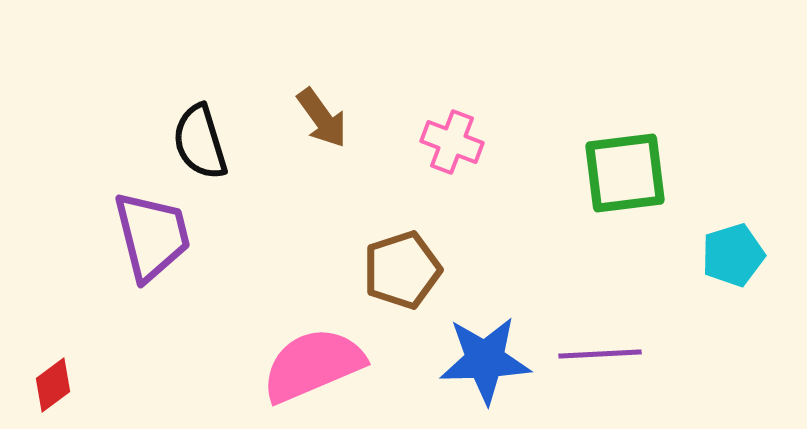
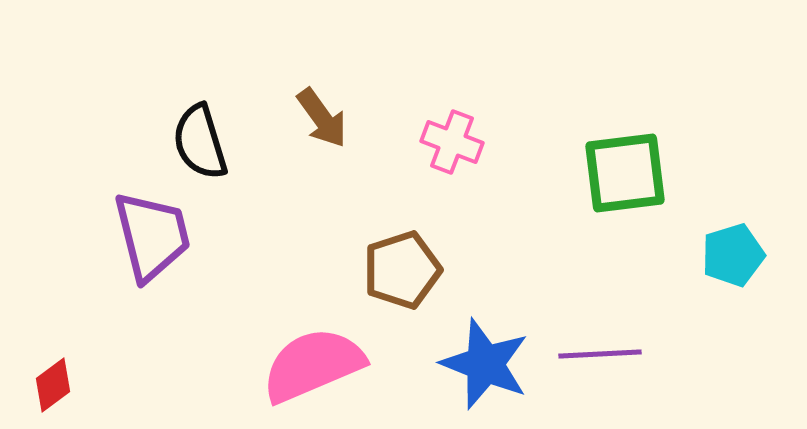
blue star: moved 4 px down; rotated 24 degrees clockwise
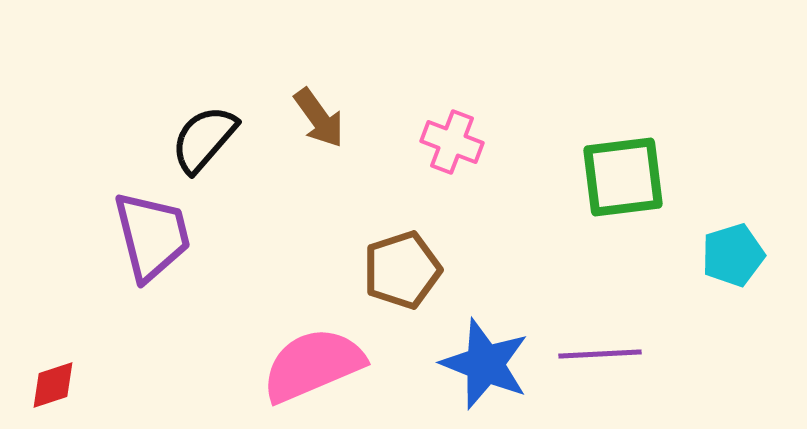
brown arrow: moved 3 px left
black semicircle: moved 4 px right, 3 px up; rotated 58 degrees clockwise
green square: moved 2 px left, 4 px down
red diamond: rotated 18 degrees clockwise
